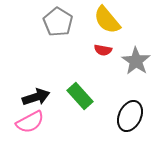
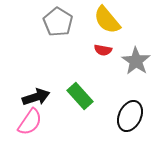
pink semicircle: rotated 28 degrees counterclockwise
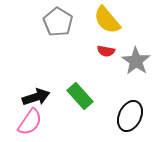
red semicircle: moved 3 px right, 1 px down
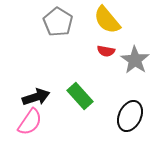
gray star: moved 1 px left, 1 px up
